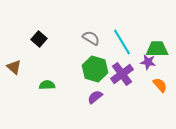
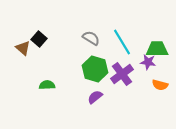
brown triangle: moved 9 px right, 19 px up
orange semicircle: rotated 147 degrees clockwise
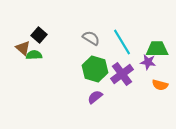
black square: moved 4 px up
green semicircle: moved 13 px left, 30 px up
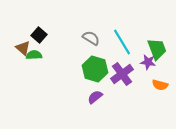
green trapezoid: rotated 70 degrees clockwise
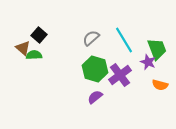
gray semicircle: rotated 72 degrees counterclockwise
cyan line: moved 2 px right, 2 px up
purple star: rotated 14 degrees clockwise
purple cross: moved 2 px left, 1 px down
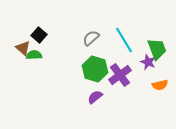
orange semicircle: rotated 28 degrees counterclockwise
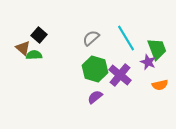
cyan line: moved 2 px right, 2 px up
purple cross: rotated 15 degrees counterclockwise
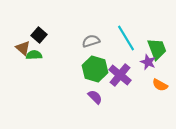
gray semicircle: moved 3 px down; rotated 24 degrees clockwise
orange semicircle: rotated 42 degrees clockwise
purple semicircle: rotated 84 degrees clockwise
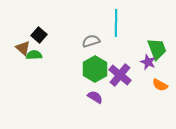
cyan line: moved 10 px left, 15 px up; rotated 32 degrees clockwise
green hexagon: rotated 15 degrees clockwise
purple semicircle: rotated 14 degrees counterclockwise
